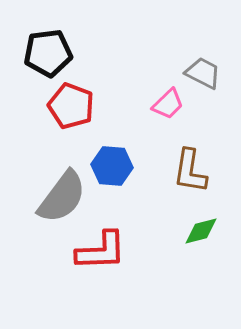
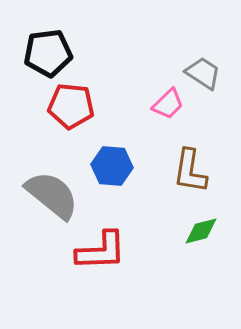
gray trapezoid: rotated 6 degrees clockwise
red pentagon: rotated 15 degrees counterclockwise
gray semicircle: moved 10 px left, 2 px up; rotated 88 degrees counterclockwise
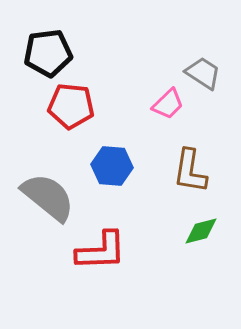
gray semicircle: moved 4 px left, 2 px down
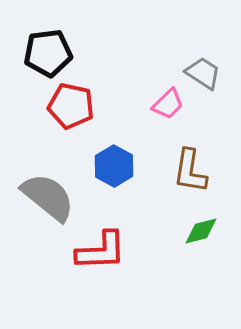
red pentagon: rotated 6 degrees clockwise
blue hexagon: moved 2 px right; rotated 24 degrees clockwise
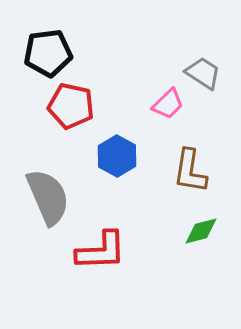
blue hexagon: moved 3 px right, 10 px up
gray semicircle: rotated 28 degrees clockwise
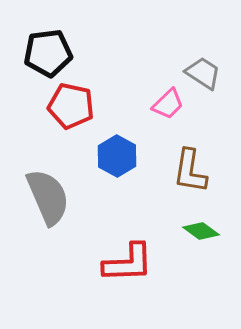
green diamond: rotated 51 degrees clockwise
red L-shape: moved 27 px right, 12 px down
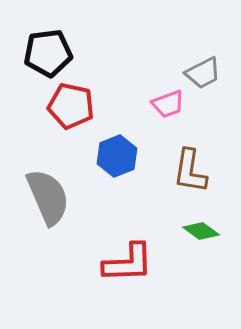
gray trapezoid: rotated 120 degrees clockwise
pink trapezoid: rotated 24 degrees clockwise
blue hexagon: rotated 9 degrees clockwise
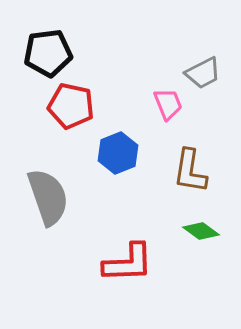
pink trapezoid: rotated 92 degrees counterclockwise
blue hexagon: moved 1 px right, 3 px up
gray semicircle: rotated 4 degrees clockwise
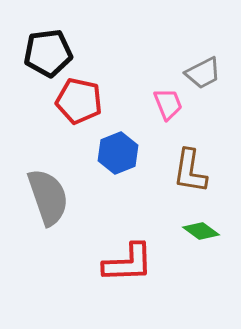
red pentagon: moved 8 px right, 5 px up
